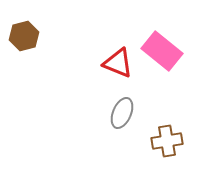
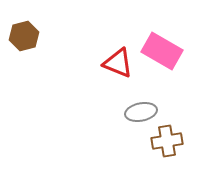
pink rectangle: rotated 9 degrees counterclockwise
gray ellipse: moved 19 px right, 1 px up; rotated 56 degrees clockwise
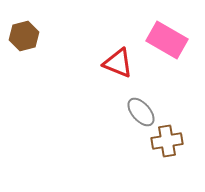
pink rectangle: moved 5 px right, 11 px up
gray ellipse: rotated 60 degrees clockwise
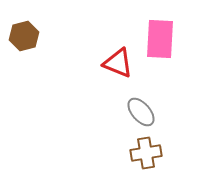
pink rectangle: moved 7 px left, 1 px up; rotated 63 degrees clockwise
brown cross: moved 21 px left, 12 px down
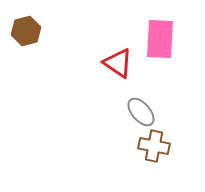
brown hexagon: moved 2 px right, 5 px up
red triangle: rotated 12 degrees clockwise
brown cross: moved 8 px right, 7 px up; rotated 20 degrees clockwise
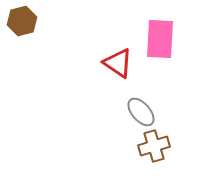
brown hexagon: moved 4 px left, 10 px up
brown cross: rotated 28 degrees counterclockwise
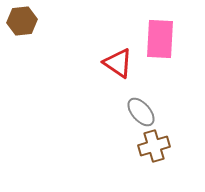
brown hexagon: rotated 8 degrees clockwise
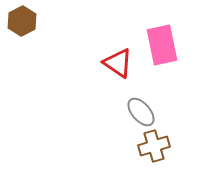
brown hexagon: rotated 20 degrees counterclockwise
pink rectangle: moved 2 px right, 6 px down; rotated 15 degrees counterclockwise
